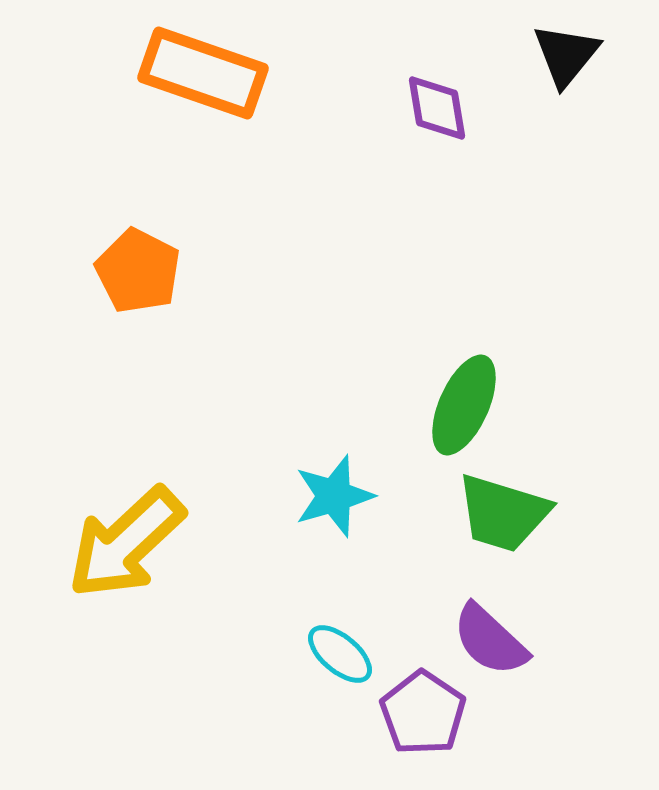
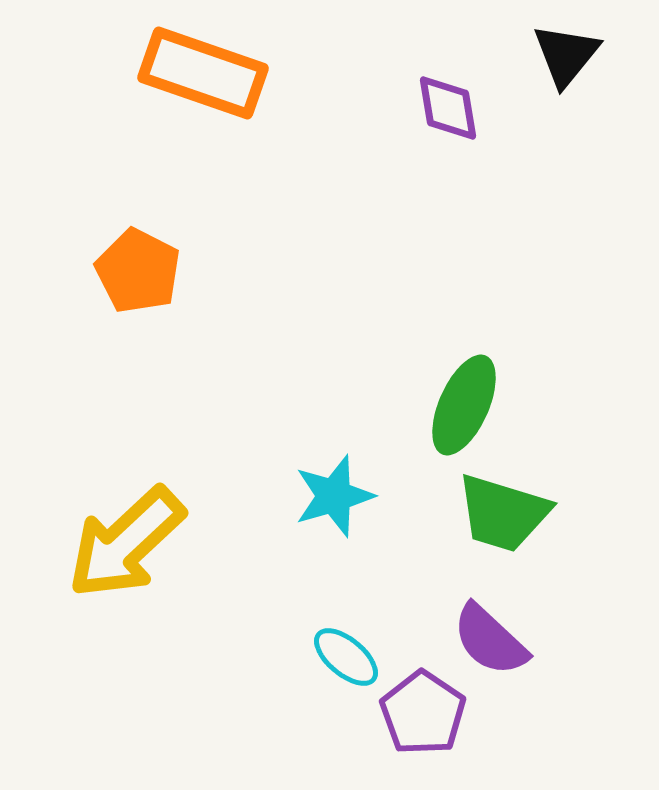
purple diamond: moved 11 px right
cyan ellipse: moved 6 px right, 3 px down
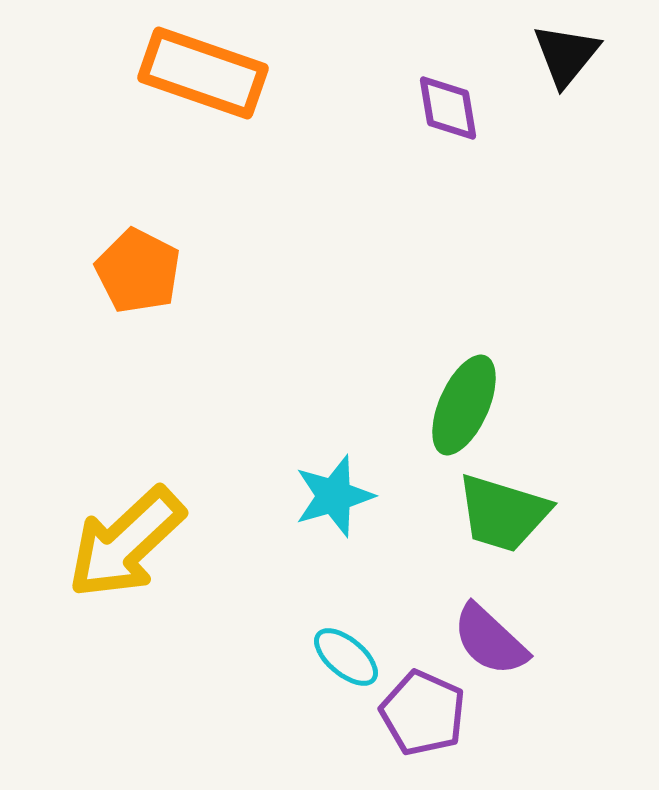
purple pentagon: rotated 10 degrees counterclockwise
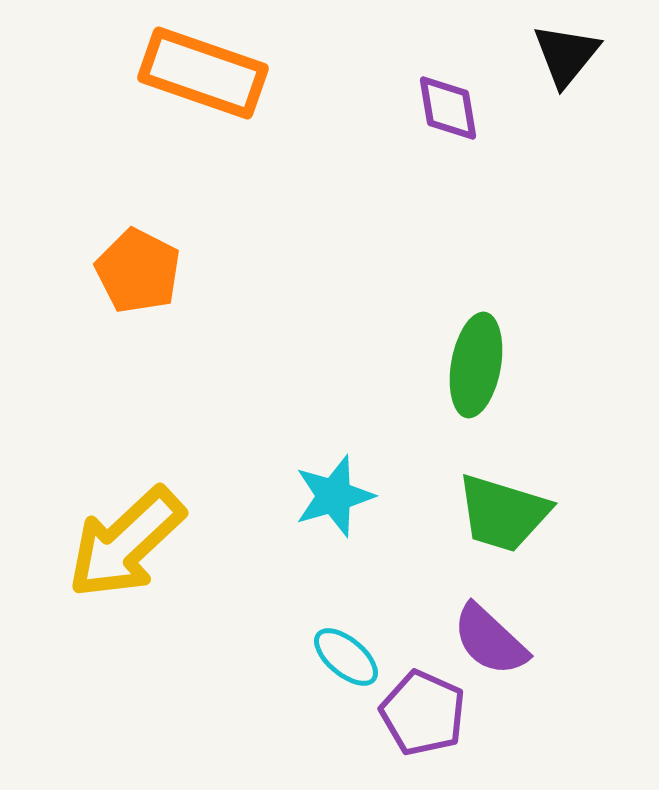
green ellipse: moved 12 px right, 40 px up; rotated 14 degrees counterclockwise
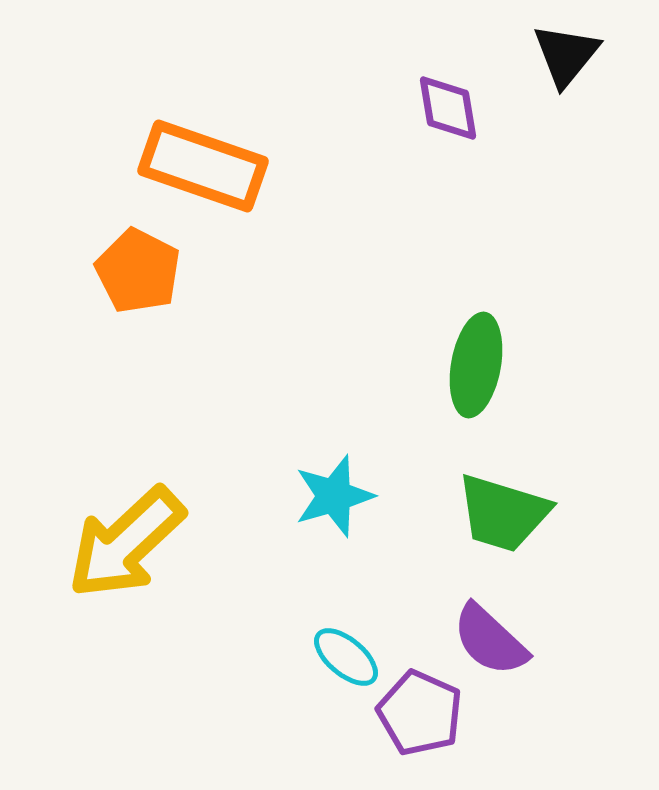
orange rectangle: moved 93 px down
purple pentagon: moved 3 px left
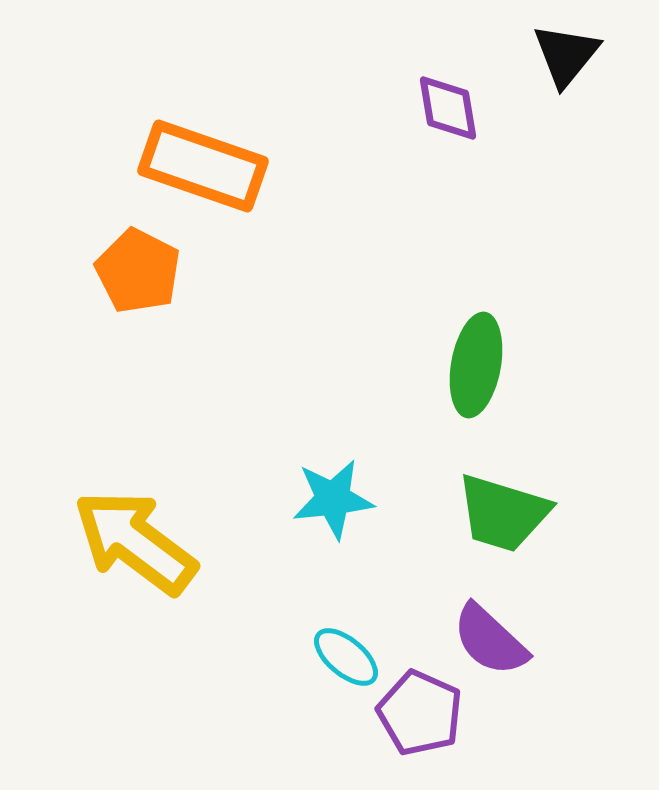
cyan star: moved 1 px left, 3 px down; rotated 10 degrees clockwise
yellow arrow: moved 9 px right, 1 px up; rotated 80 degrees clockwise
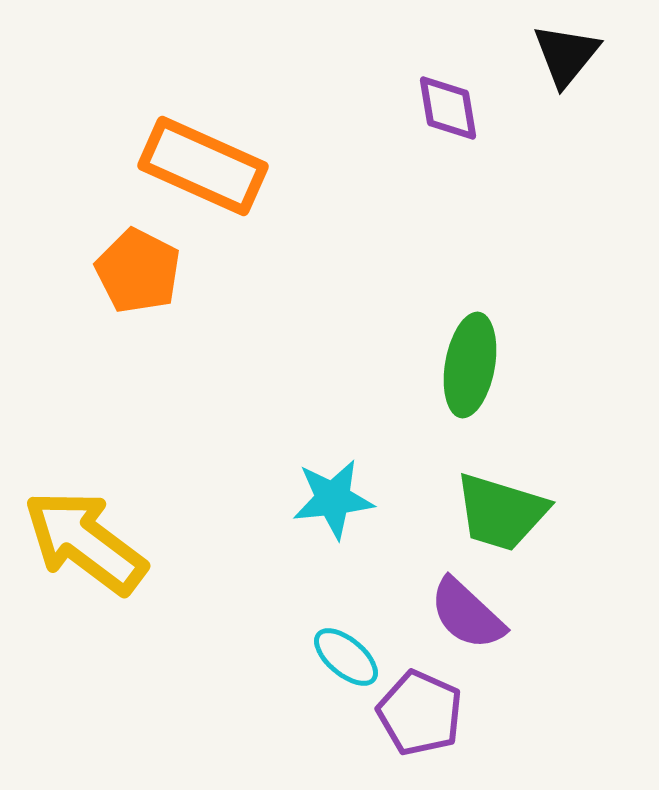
orange rectangle: rotated 5 degrees clockwise
green ellipse: moved 6 px left
green trapezoid: moved 2 px left, 1 px up
yellow arrow: moved 50 px left
purple semicircle: moved 23 px left, 26 px up
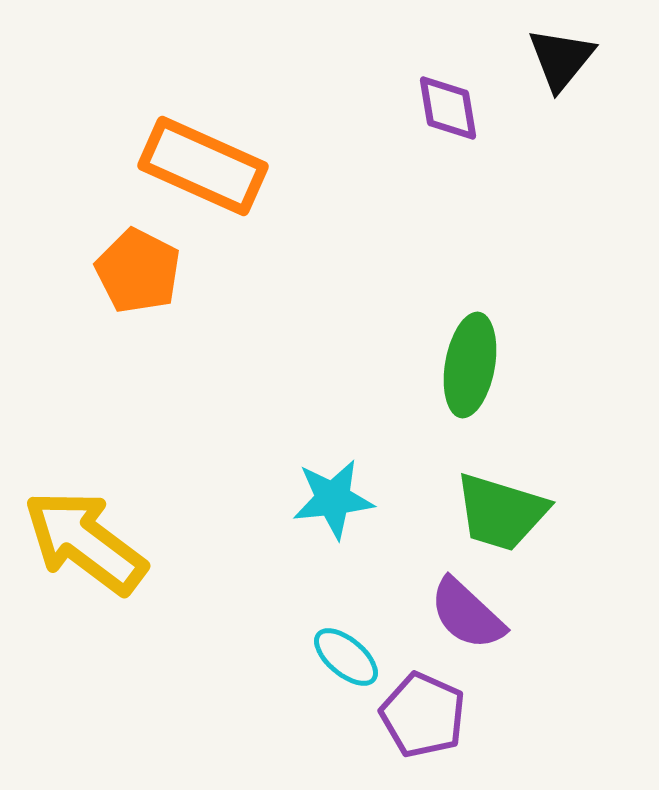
black triangle: moved 5 px left, 4 px down
purple pentagon: moved 3 px right, 2 px down
